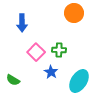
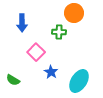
green cross: moved 18 px up
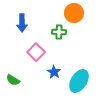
blue star: moved 3 px right
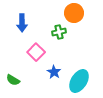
green cross: rotated 16 degrees counterclockwise
